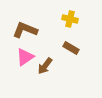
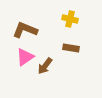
brown rectangle: rotated 21 degrees counterclockwise
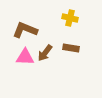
yellow cross: moved 1 px up
pink triangle: rotated 36 degrees clockwise
brown arrow: moved 13 px up
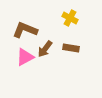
yellow cross: rotated 14 degrees clockwise
brown arrow: moved 4 px up
pink triangle: rotated 30 degrees counterclockwise
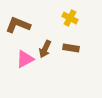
brown L-shape: moved 7 px left, 5 px up
brown arrow: rotated 12 degrees counterclockwise
pink triangle: moved 2 px down
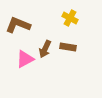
brown rectangle: moved 3 px left, 1 px up
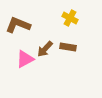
brown arrow: rotated 18 degrees clockwise
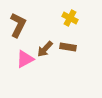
brown L-shape: rotated 95 degrees clockwise
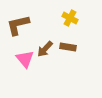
brown L-shape: rotated 130 degrees counterclockwise
pink triangle: rotated 42 degrees counterclockwise
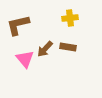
yellow cross: rotated 35 degrees counterclockwise
